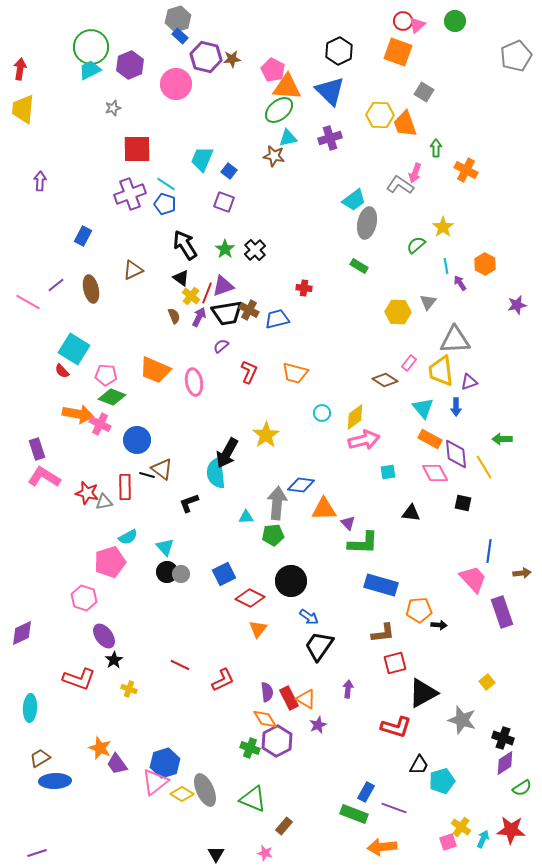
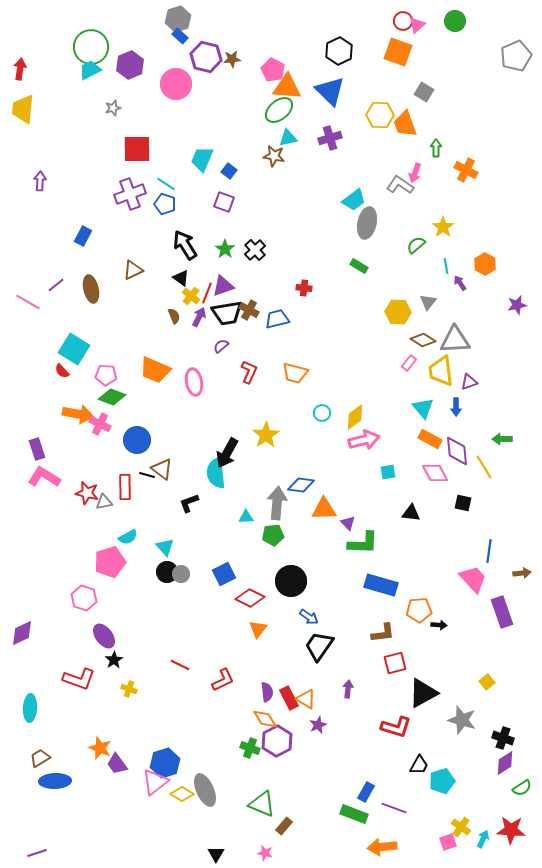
brown diamond at (385, 380): moved 38 px right, 40 px up
purple diamond at (456, 454): moved 1 px right, 3 px up
green triangle at (253, 799): moved 9 px right, 5 px down
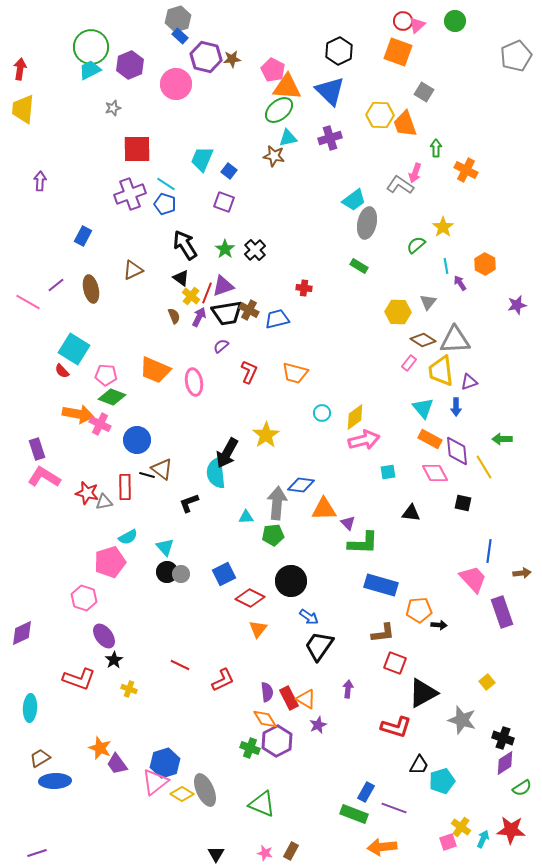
red square at (395, 663): rotated 35 degrees clockwise
brown rectangle at (284, 826): moved 7 px right, 25 px down; rotated 12 degrees counterclockwise
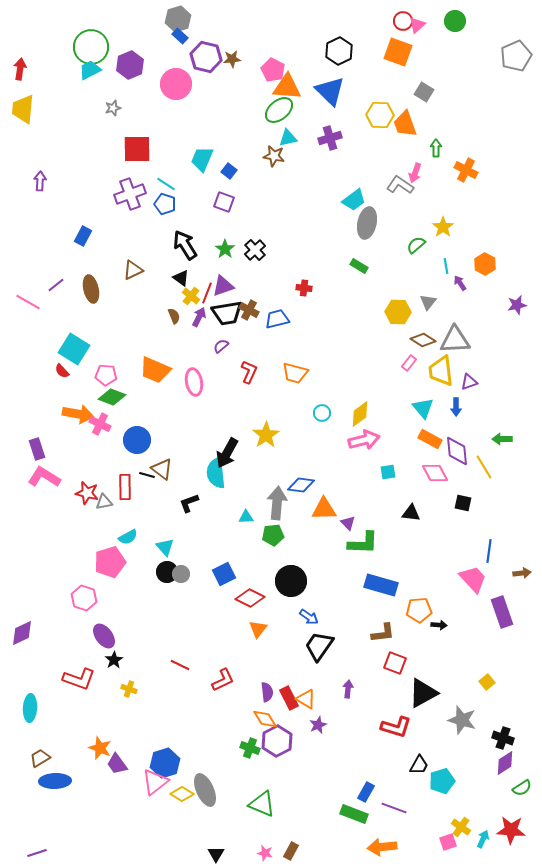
yellow diamond at (355, 417): moved 5 px right, 3 px up
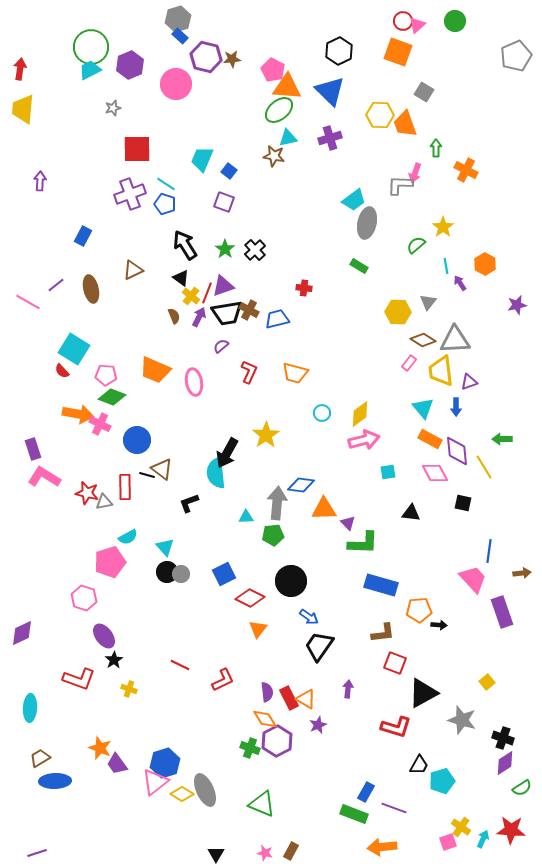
gray L-shape at (400, 185): rotated 32 degrees counterclockwise
purple rectangle at (37, 449): moved 4 px left
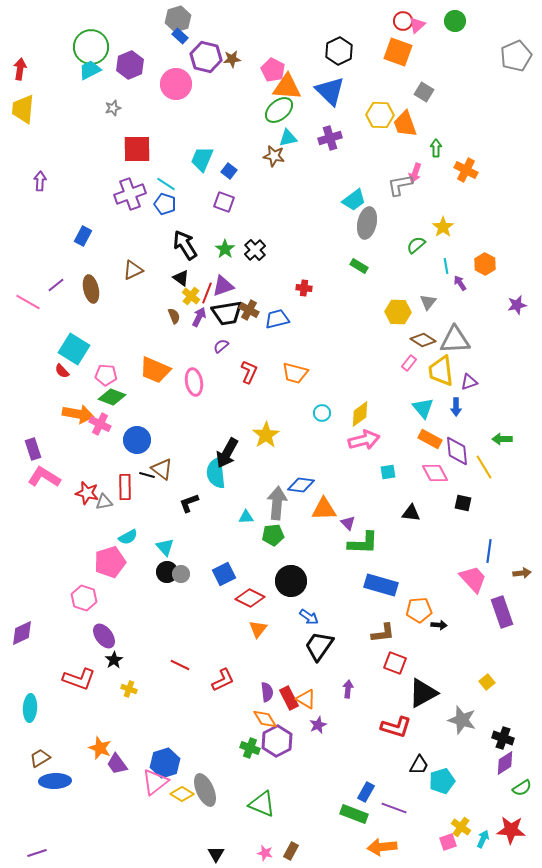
gray L-shape at (400, 185): rotated 12 degrees counterclockwise
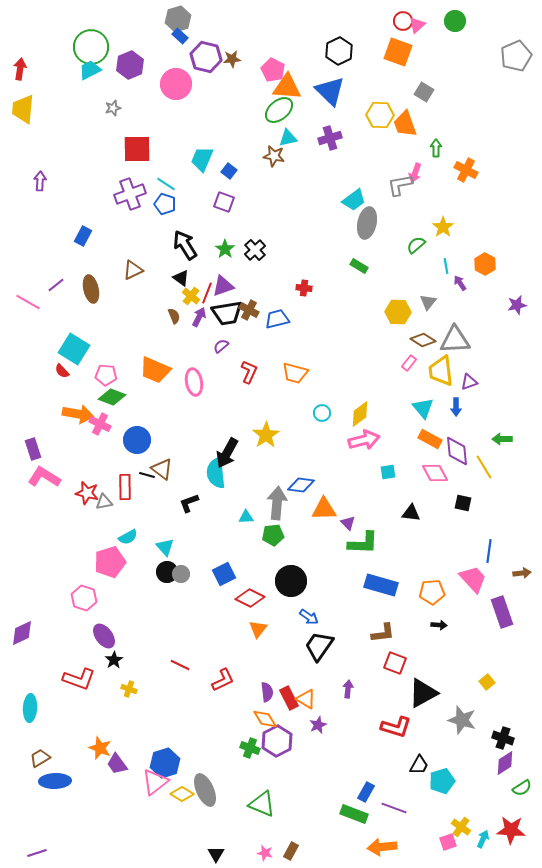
orange pentagon at (419, 610): moved 13 px right, 18 px up
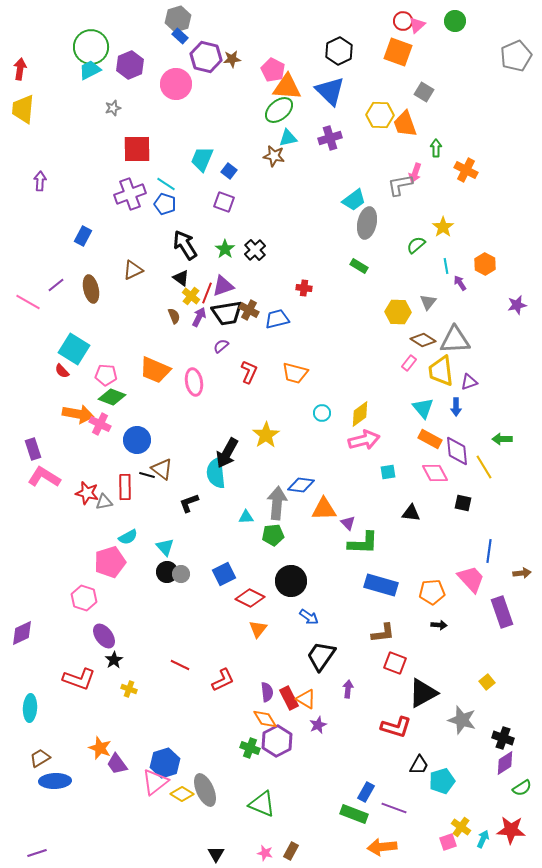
pink trapezoid at (473, 579): moved 2 px left
black trapezoid at (319, 646): moved 2 px right, 10 px down
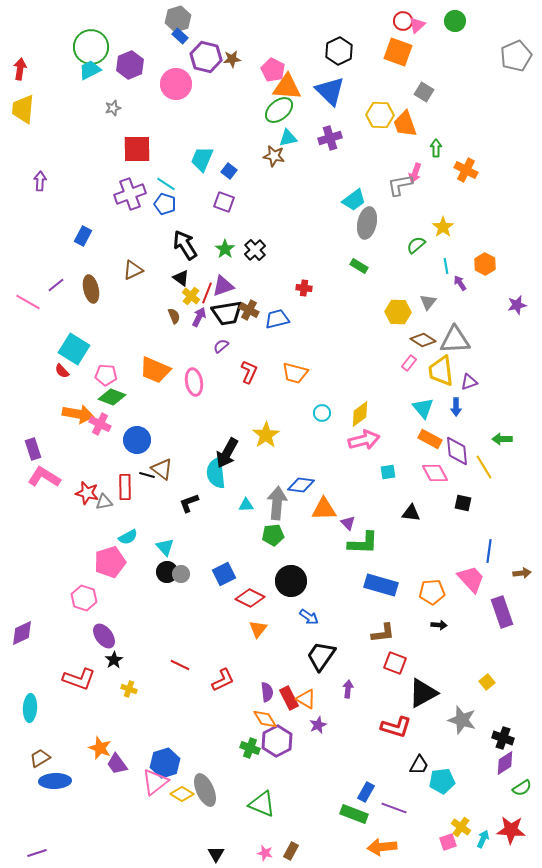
cyan triangle at (246, 517): moved 12 px up
cyan pentagon at (442, 781): rotated 10 degrees clockwise
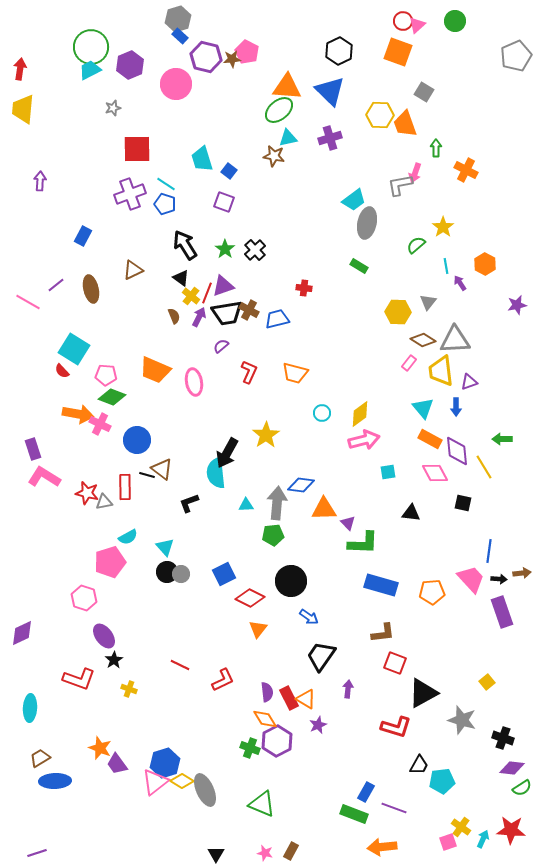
pink pentagon at (273, 70): moved 26 px left, 18 px up
cyan trapezoid at (202, 159): rotated 40 degrees counterclockwise
black arrow at (439, 625): moved 60 px right, 46 px up
purple diamond at (505, 763): moved 7 px right, 5 px down; rotated 40 degrees clockwise
yellow diamond at (182, 794): moved 13 px up
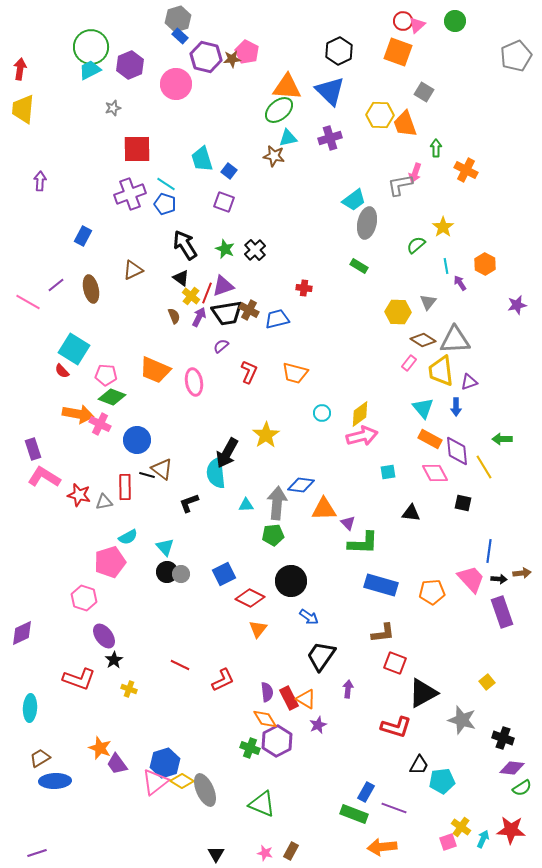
green star at (225, 249): rotated 12 degrees counterclockwise
pink arrow at (364, 440): moved 2 px left, 4 px up
red star at (87, 493): moved 8 px left, 2 px down
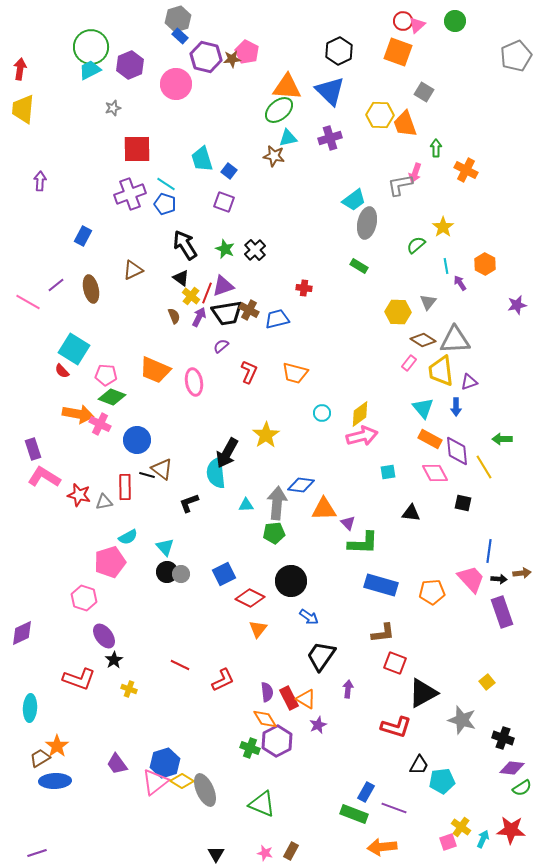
green pentagon at (273, 535): moved 1 px right, 2 px up
orange star at (100, 748): moved 43 px left, 2 px up; rotated 15 degrees clockwise
